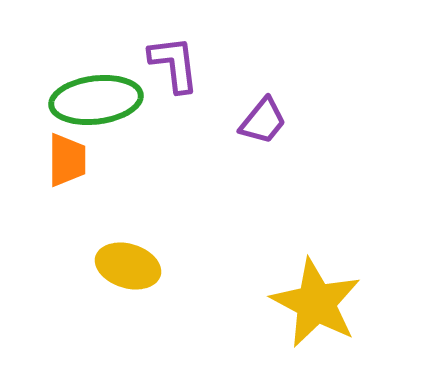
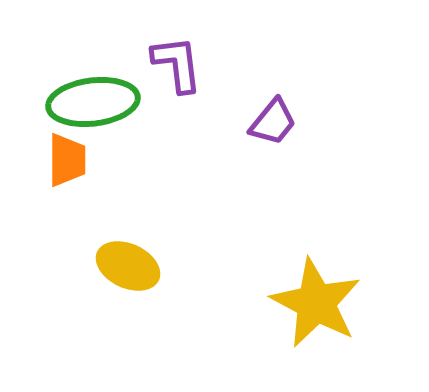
purple L-shape: moved 3 px right
green ellipse: moved 3 px left, 2 px down
purple trapezoid: moved 10 px right, 1 px down
yellow ellipse: rotated 8 degrees clockwise
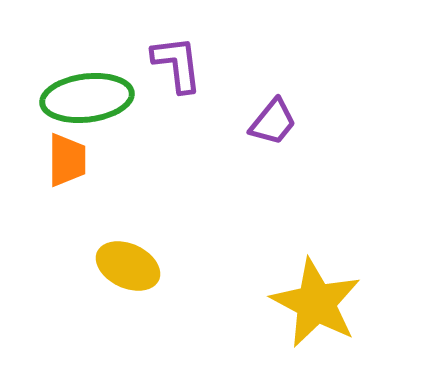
green ellipse: moved 6 px left, 4 px up
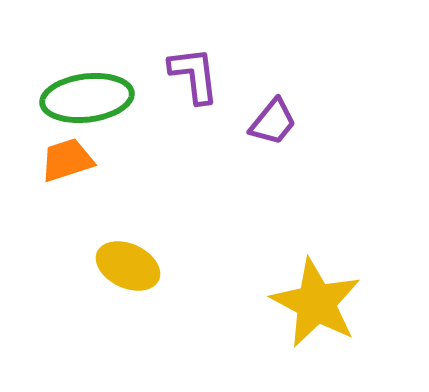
purple L-shape: moved 17 px right, 11 px down
orange trapezoid: rotated 108 degrees counterclockwise
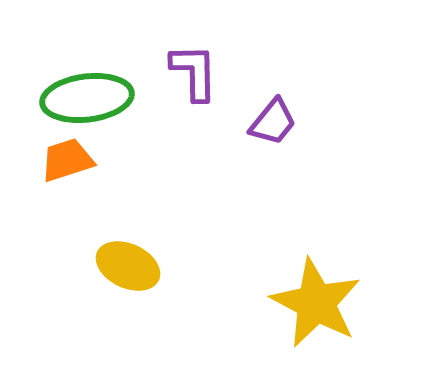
purple L-shape: moved 3 px up; rotated 6 degrees clockwise
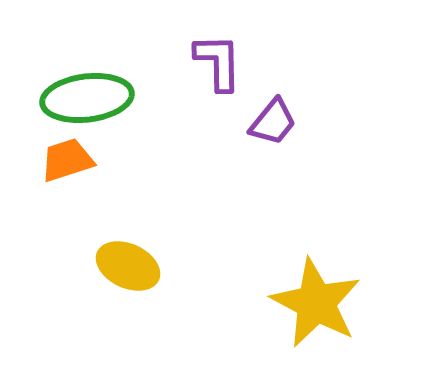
purple L-shape: moved 24 px right, 10 px up
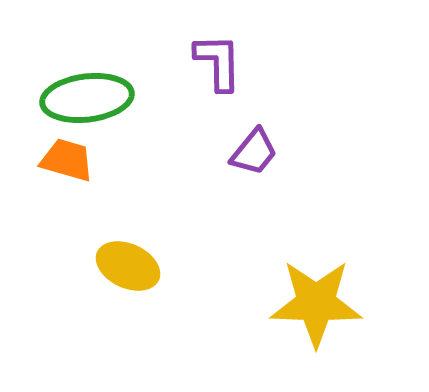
purple trapezoid: moved 19 px left, 30 px down
orange trapezoid: rotated 34 degrees clockwise
yellow star: rotated 26 degrees counterclockwise
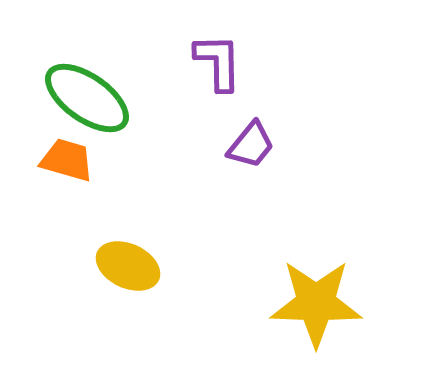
green ellipse: rotated 42 degrees clockwise
purple trapezoid: moved 3 px left, 7 px up
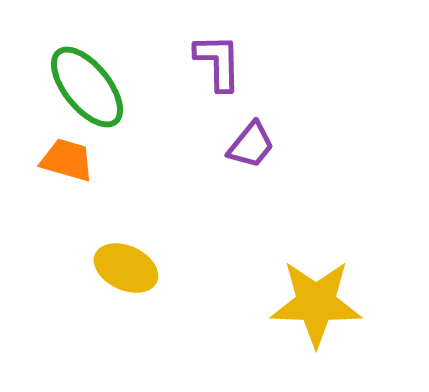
green ellipse: moved 11 px up; rotated 16 degrees clockwise
yellow ellipse: moved 2 px left, 2 px down
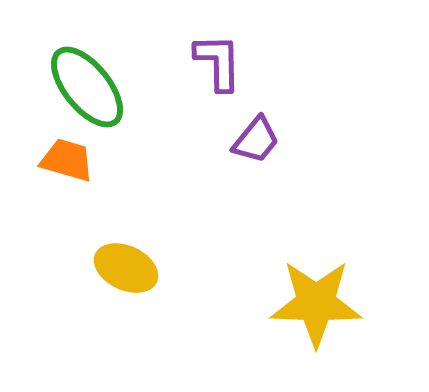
purple trapezoid: moved 5 px right, 5 px up
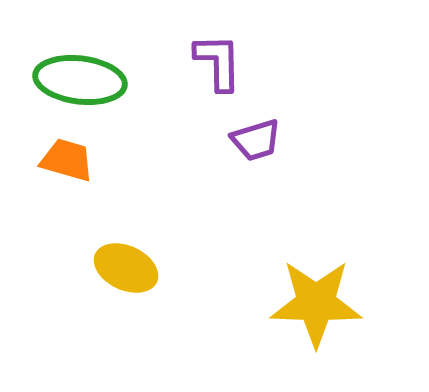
green ellipse: moved 7 px left, 7 px up; rotated 44 degrees counterclockwise
purple trapezoid: rotated 34 degrees clockwise
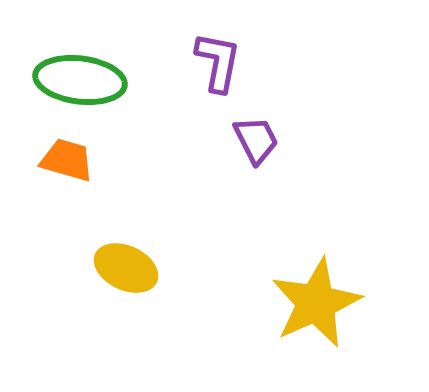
purple L-shape: rotated 12 degrees clockwise
purple trapezoid: rotated 100 degrees counterclockwise
yellow star: rotated 26 degrees counterclockwise
